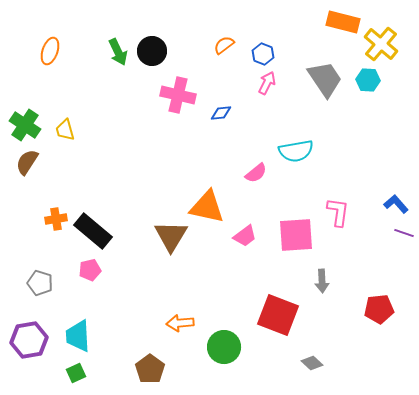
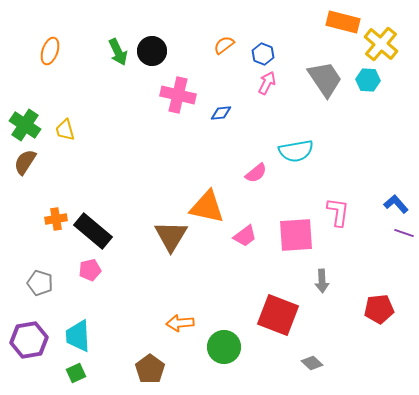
brown semicircle: moved 2 px left
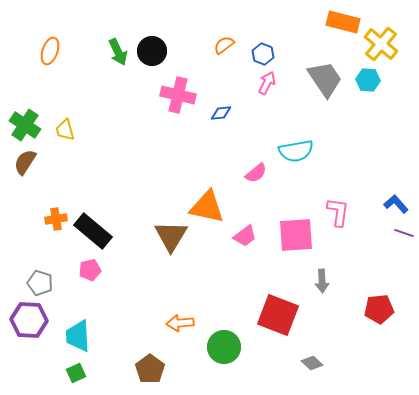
purple hexagon: moved 20 px up; rotated 12 degrees clockwise
